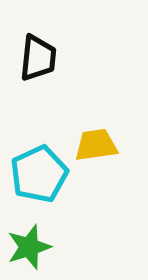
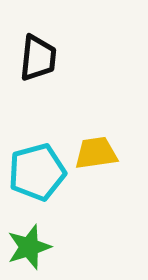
yellow trapezoid: moved 8 px down
cyan pentagon: moved 2 px left, 2 px up; rotated 10 degrees clockwise
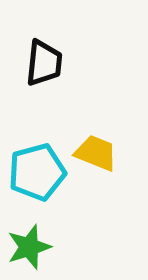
black trapezoid: moved 6 px right, 5 px down
yellow trapezoid: rotated 30 degrees clockwise
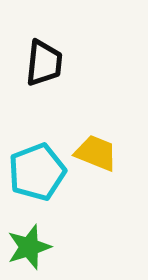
cyan pentagon: rotated 6 degrees counterclockwise
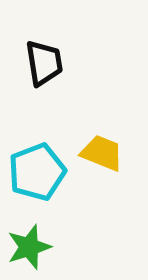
black trapezoid: rotated 15 degrees counterclockwise
yellow trapezoid: moved 6 px right
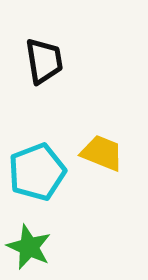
black trapezoid: moved 2 px up
green star: rotated 30 degrees counterclockwise
